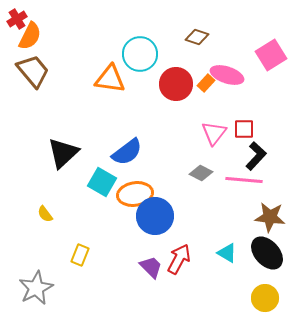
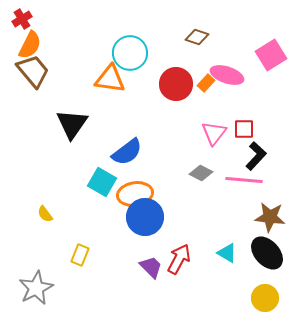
red cross: moved 5 px right
orange semicircle: moved 9 px down
cyan circle: moved 10 px left, 1 px up
black triangle: moved 9 px right, 29 px up; rotated 12 degrees counterclockwise
blue circle: moved 10 px left, 1 px down
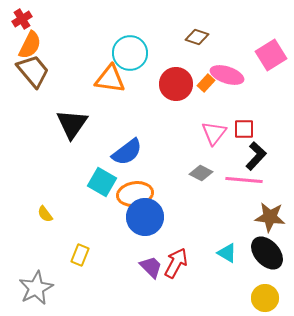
red arrow: moved 3 px left, 4 px down
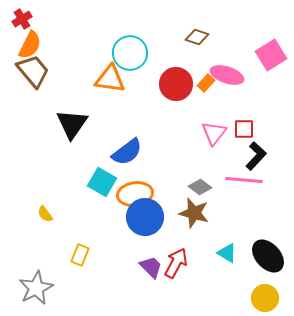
gray diamond: moved 1 px left, 14 px down; rotated 10 degrees clockwise
brown star: moved 76 px left, 4 px up; rotated 8 degrees clockwise
black ellipse: moved 1 px right, 3 px down
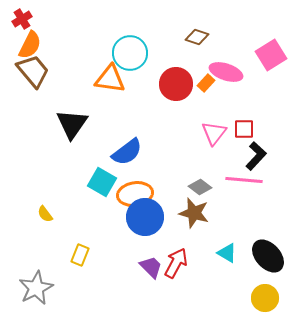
pink ellipse: moved 1 px left, 3 px up
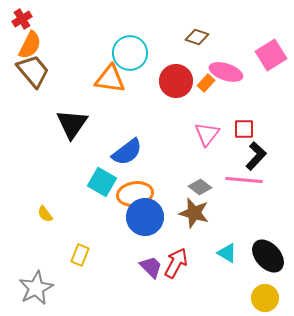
red circle: moved 3 px up
pink triangle: moved 7 px left, 1 px down
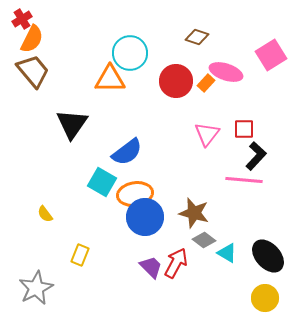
orange semicircle: moved 2 px right, 6 px up
orange triangle: rotated 8 degrees counterclockwise
gray diamond: moved 4 px right, 53 px down
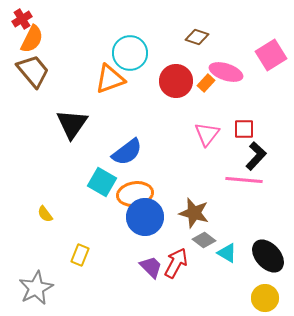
orange triangle: rotated 20 degrees counterclockwise
